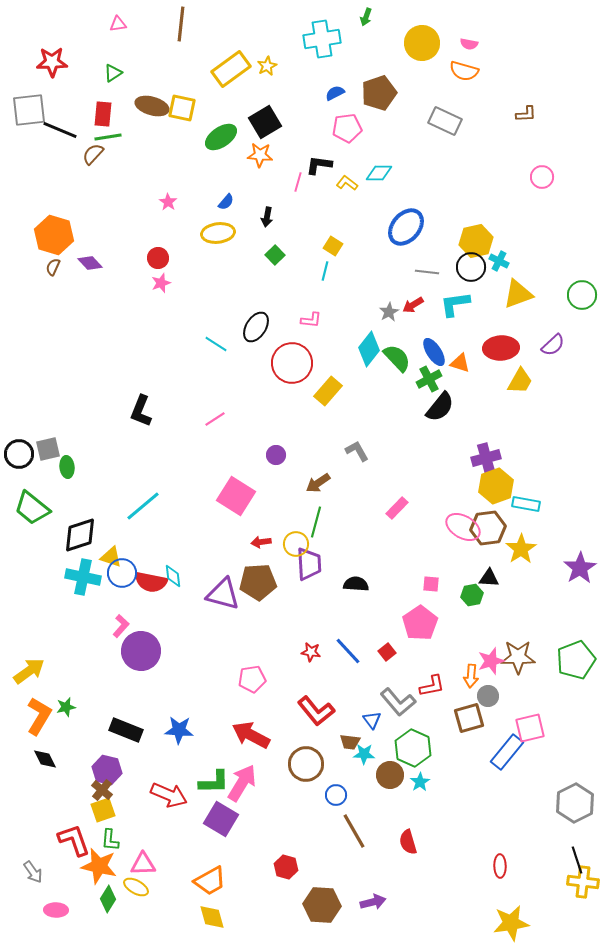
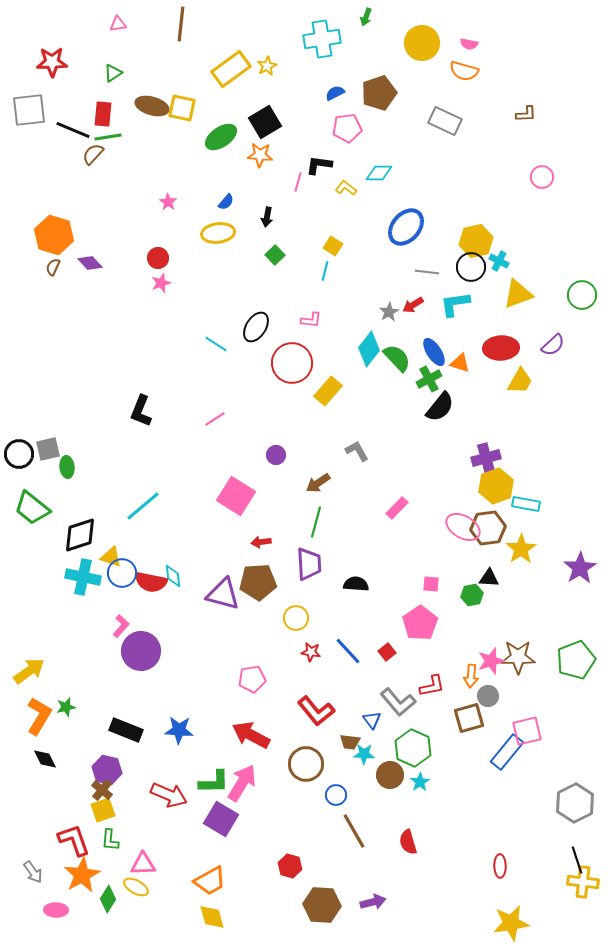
black line at (60, 130): moved 13 px right
yellow L-shape at (347, 183): moved 1 px left, 5 px down
yellow circle at (296, 544): moved 74 px down
pink square at (530, 728): moved 3 px left, 3 px down
orange star at (99, 866): moved 17 px left, 9 px down; rotated 30 degrees clockwise
red hexagon at (286, 867): moved 4 px right, 1 px up
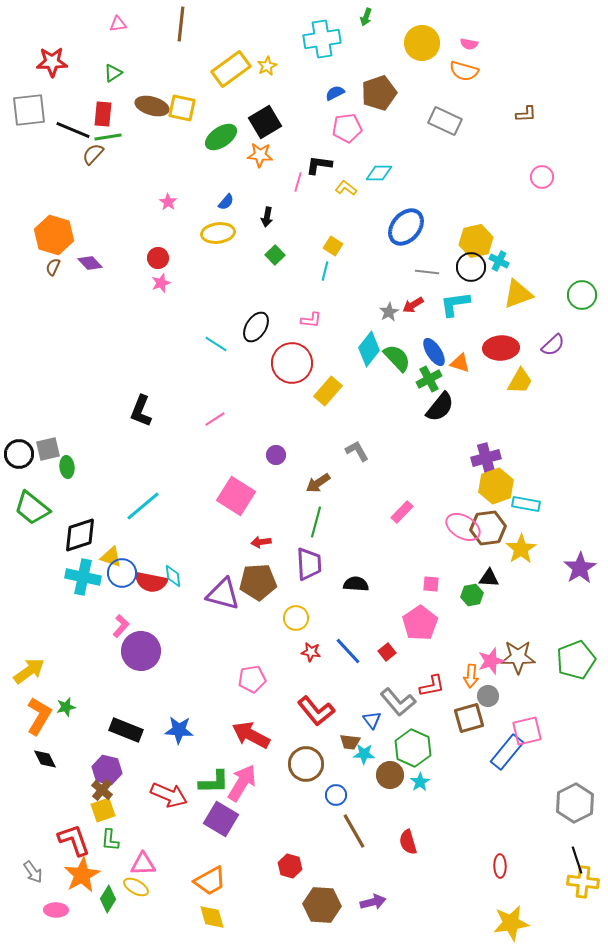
pink rectangle at (397, 508): moved 5 px right, 4 px down
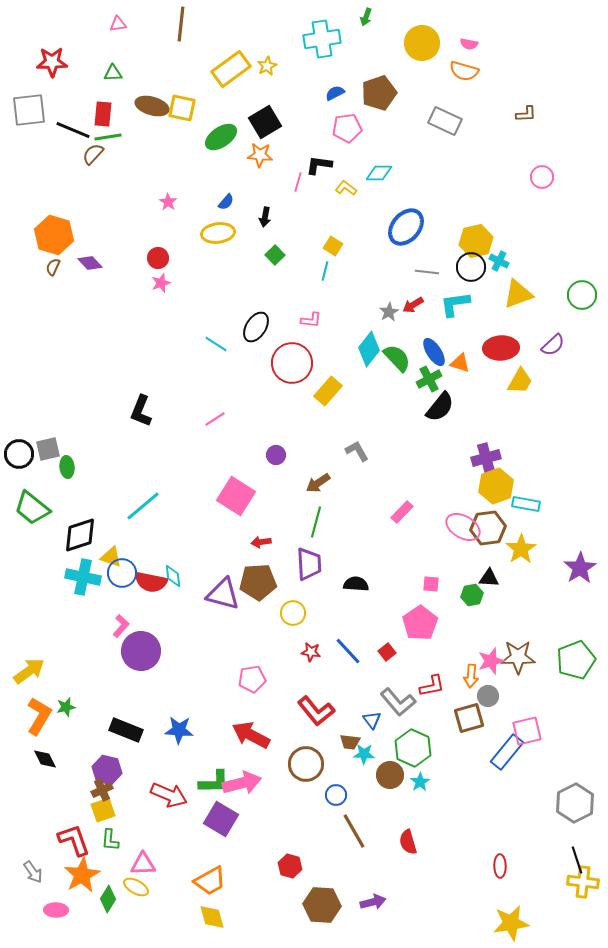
green triangle at (113, 73): rotated 30 degrees clockwise
black arrow at (267, 217): moved 2 px left
yellow circle at (296, 618): moved 3 px left, 5 px up
pink arrow at (242, 783): rotated 45 degrees clockwise
brown cross at (102, 790): rotated 25 degrees clockwise
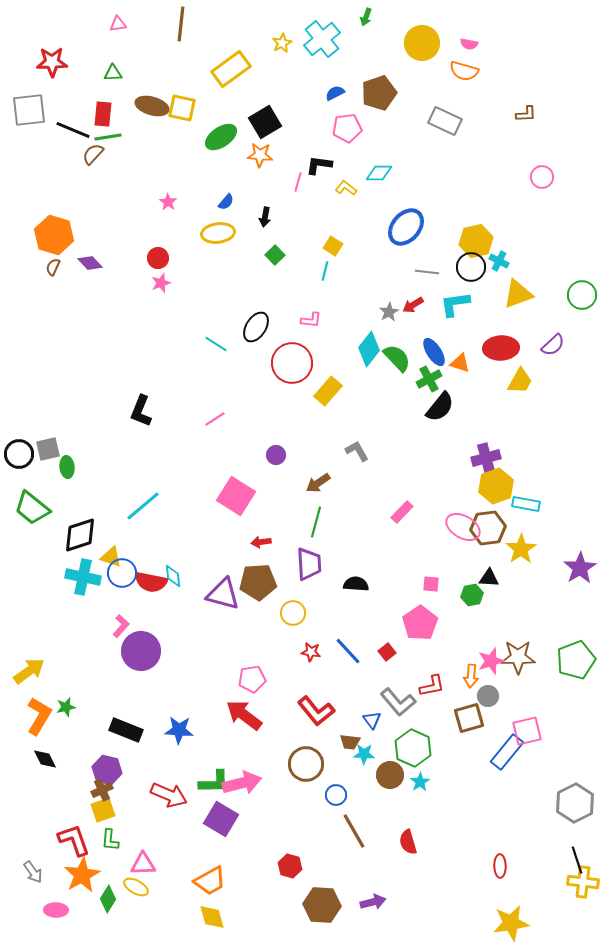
cyan cross at (322, 39): rotated 30 degrees counterclockwise
yellow star at (267, 66): moved 15 px right, 23 px up
red arrow at (251, 735): moved 7 px left, 20 px up; rotated 9 degrees clockwise
